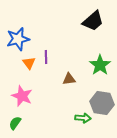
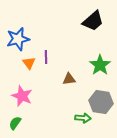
gray hexagon: moved 1 px left, 1 px up
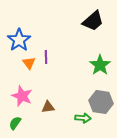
blue star: moved 1 px right, 1 px down; rotated 20 degrees counterclockwise
brown triangle: moved 21 px left, 28 px down
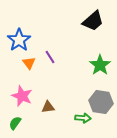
purple line: moved 4 px right; rotated 32 degrees counterclockwise
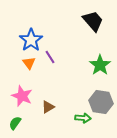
black trapezoid: rotated 90 degrees counterclockwise
blue star: moved 12 px right
brown triangle: rotated 24 degrees counterclockwise
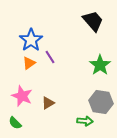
orange triangle: rotated 32 degrees clockwise
brown triangle: moved 4 px up
green arrow: moved 2 px right, 3 px down
green semicircle: rotated 80 degrees counterclockwise
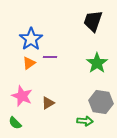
black trapezoid: rotated 120 degrees counterclockwise
blue star: moved 1 px up
purple line: rotated 56 degrees counterclockwise
green star: moved 3 px left, 2 px up
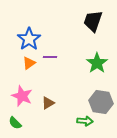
blue star: moved 2 px left
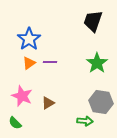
purple line: moved 5 px down
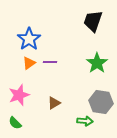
pink star: moved 3 px left, 1 px up; rotated 30 degrees clockwise
brown triangle: moved 6 px right
